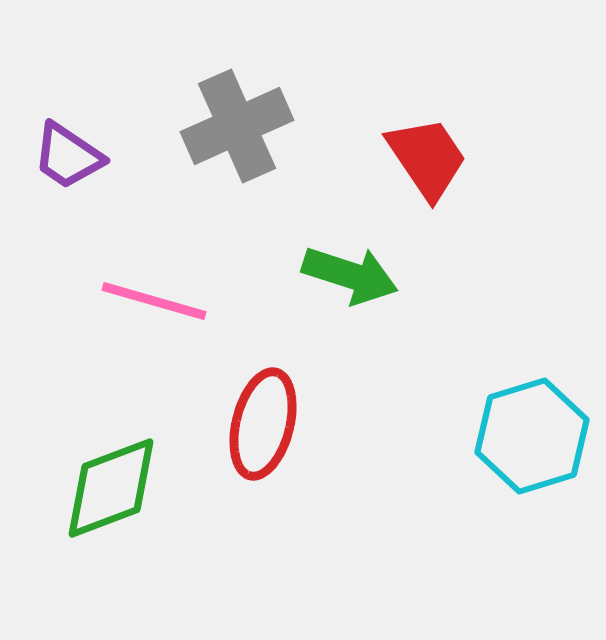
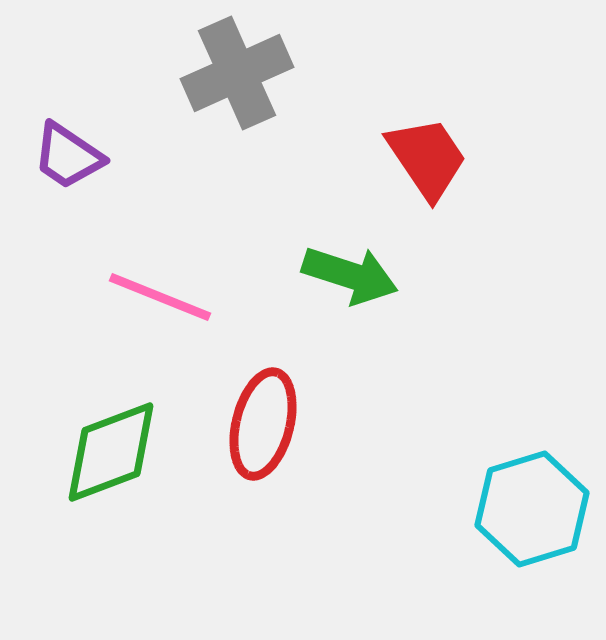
gray cross: moved 53 px up
pink line: moved 6 px right, 4 px up; rotated 6 degrees clockwise
cyan hexagon: moved 73 px down
green diamond: moved 36 px up
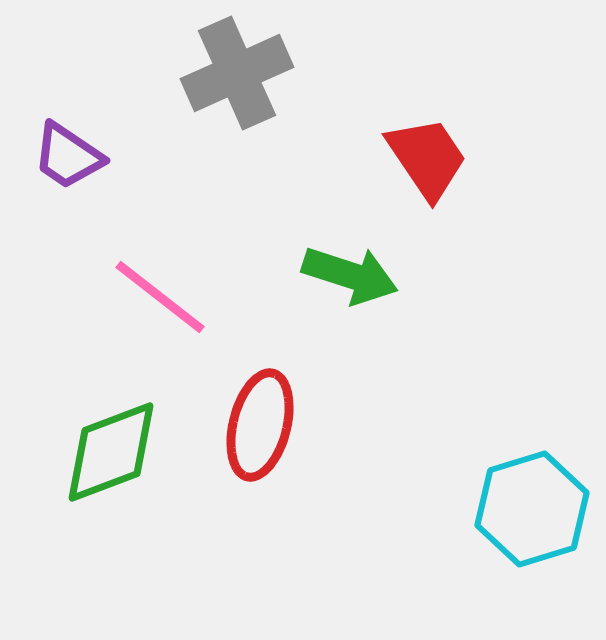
pink line: rotated 16 degrees clockwise
red ellipse: moved 3 px left, 1 px down
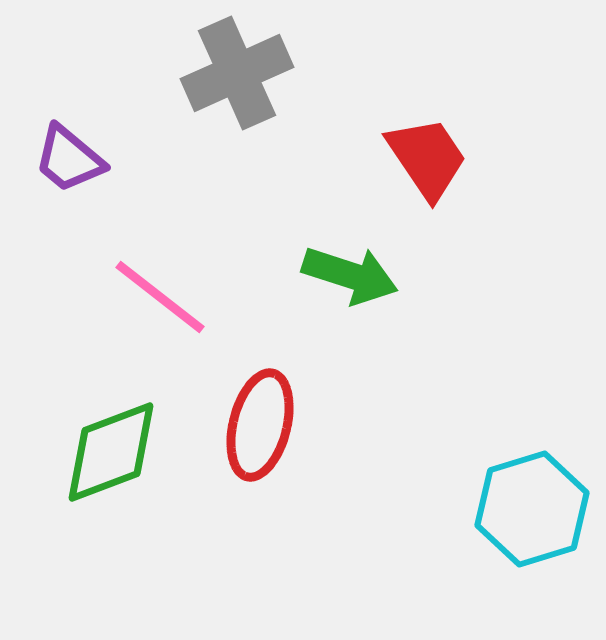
purple trapezoid: moved 1 px right, 3 px down; rotated 6 degrees clockwise
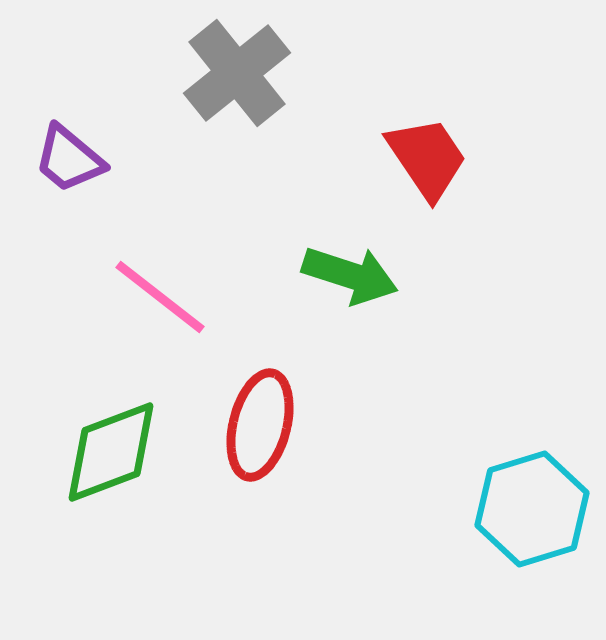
gray cross: rotated 15 degrees counterclockwise
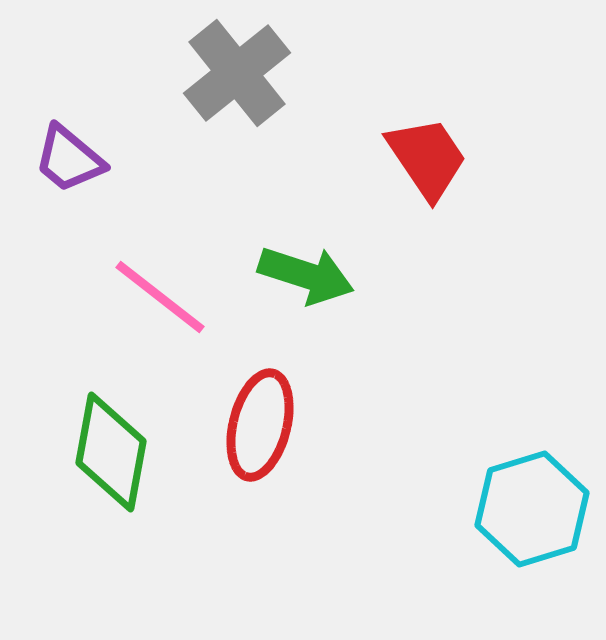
green arrow: moved 44 px left
green diamond: rotated 59 degrees counterclockwise
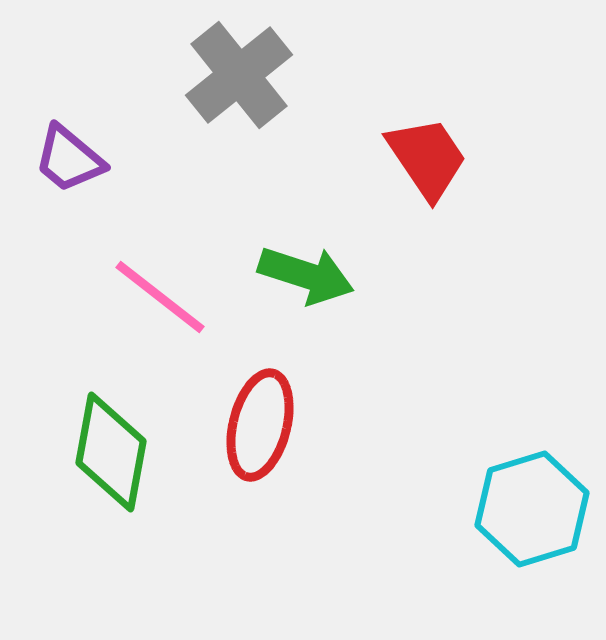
gray cross: moved 2 px right, 2 px down
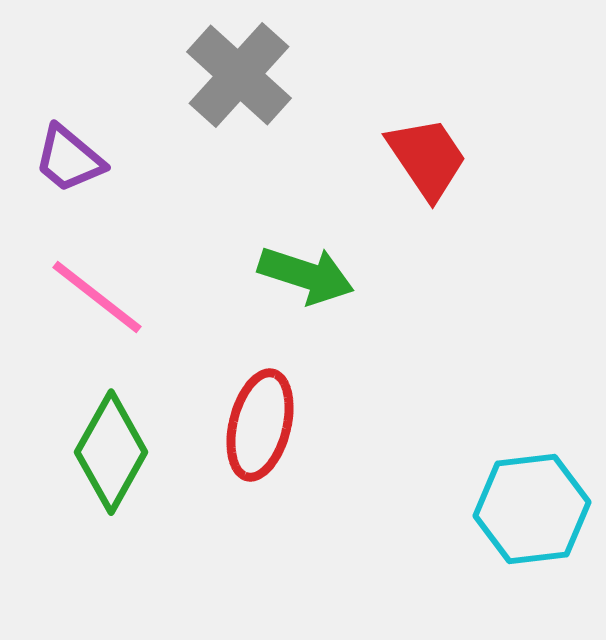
gray cross: rotated 9 degrees counterclockwise
pink line: moved 63 px left
green diamond: rotated 19 degrees clockwise
cyan hexagon: rotated 10 degrees clockwise
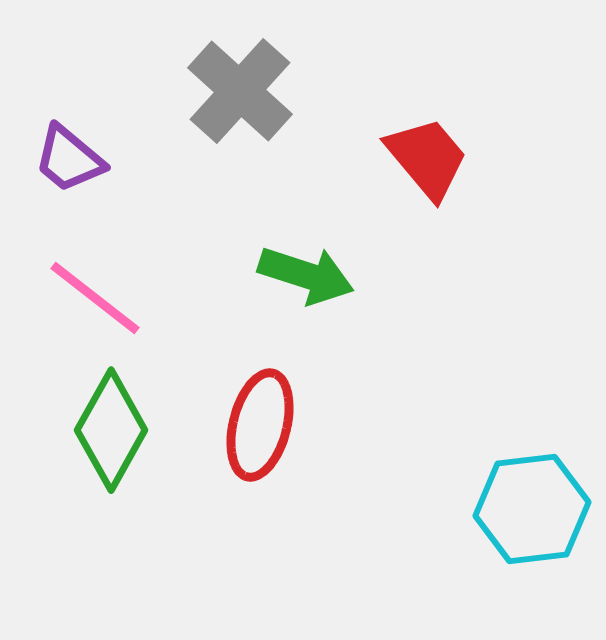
gray cross: moved 1 px right, 16 px down
red trapezoid: rotated 6 degrees counterclockwise
pink line: moved 2 px left, 1 px down
green diamond: moved 22 px up
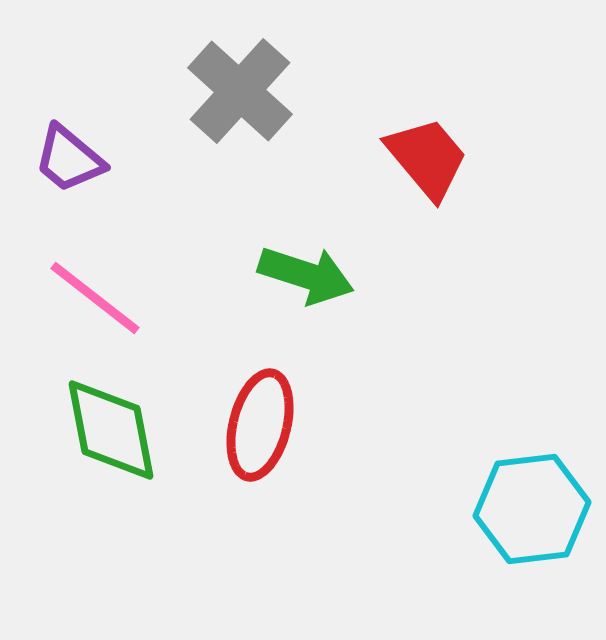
green diamond: rotated 40 degrees counterclockwise
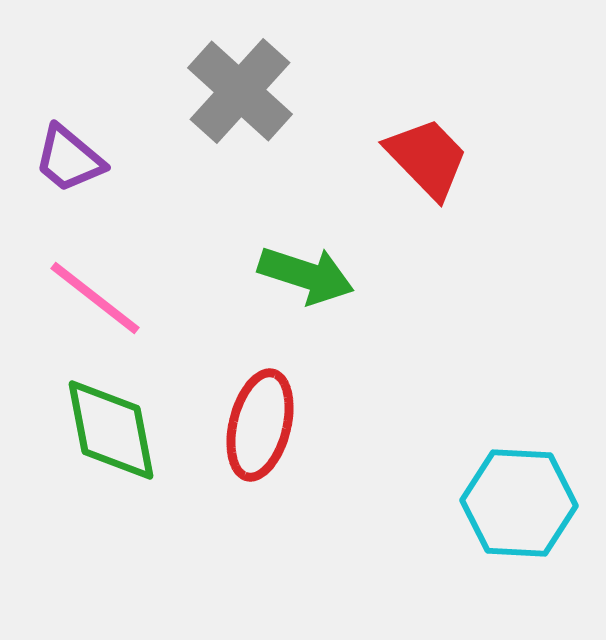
red trapezoid: rotated 4 degrees counterclockwise
cyan hexagon: moved 13 px left, 6 px up; rotated 10 degrees clockwise
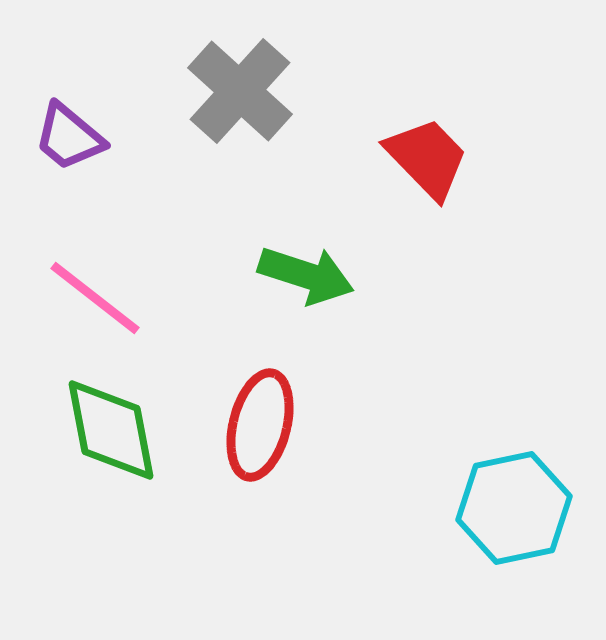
purple trapezoid: moved 22 px up
cyan hexagon: moved 5 px left, 5 px down; rotated 15 degrees counterclockwise
